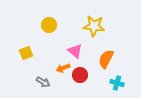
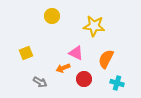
yellow circle: moved 3 px right, 9 px up
pink triangle: moved 1 px right, 2 px down; rotated 14 degrees counterclockwise
red circle: moved 4 px right, 4 px down
gray arrow: moved 3 px left
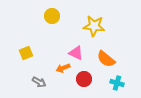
orange semicircle: rotated 78 degrees counterclockwise
gray arrow: moved 1 px left
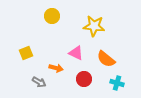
orange arrow: moved 7 px left; rotated 144 degrees counterclockwise
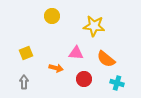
pink triangle: rotated 21 degrees counterclockwise
gray arrow: moved 15 px left; rotated 120 degrees counterclockwise
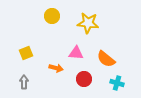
yellow star: moved 6 px left, 3 px up
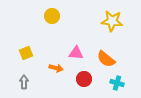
yellow star: moved 24 px right, 2 px up
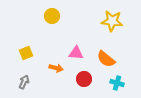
gray arrow: rotated 24 degrees clockwise
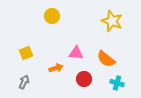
yellow star: rotated 15 degrees clockwise
orange arrow: rotated 32 degrees counterclockwise
